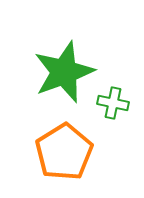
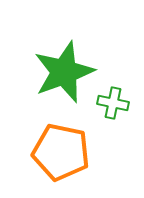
orange pentagon: moved 3 px left; rotated 28 degrees counterclockwise
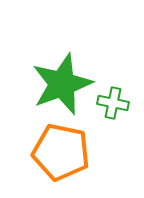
green star: moved 2 px left, 12 px down
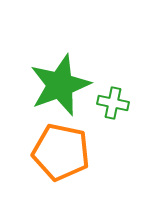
green star: moved 2 px left, 1 px down
